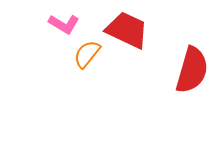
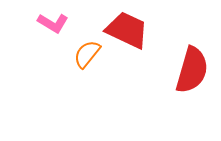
pink L-shape: moved 11 px left, 1 px up
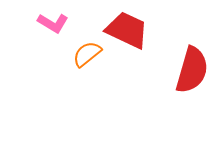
orange semicircle: rotated 12 degrees clockwise
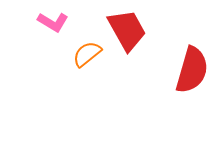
pink L-shape: moved 1 px up
red trapezoid: rotated 36 degrees clockwise
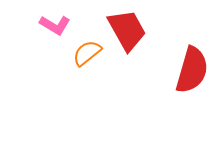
pink L-shape: moved 2 px right, 3 px down
orange semicircle: moved 1 px up
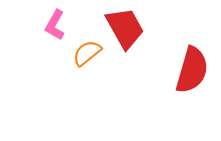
pink L-shape: rotated 88 degrees clockwise
red trapezoid: moved 2 px left, 2 px up
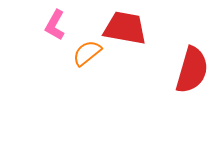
red trapezoid: rotated 51 degrees counterclockwise
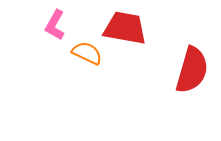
orange semicircle: rotated 64 degrees clockwise
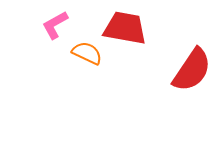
pink L-shape: rotated 32 degrees clockwise
red semicircle: rotated 18 degrees clockwise
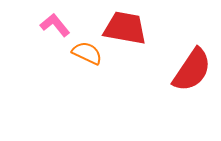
pink L-shape: rotated 80 degrees clockwise
